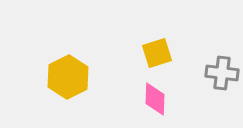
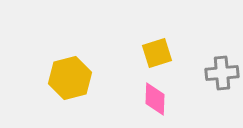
gray cross: rotated 12 degrees counterclockwise
yellow hexagon: moved 2 px right, 1 px down; rotated 12 degrees clockwise
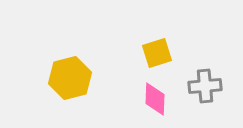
gray cross: moved 17 px left, 13 px down
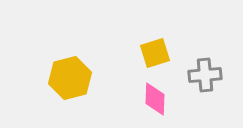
yellow square: moved 2 px left
gray cross: moved 11 px up
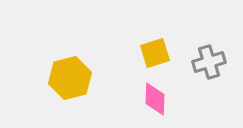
gray cross: moved 4 px right, 13 px up; rotated 12 degrees counterclockwise
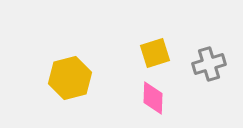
gray cross: moved 2 px down
pink diamond: moved 2 px left, 1 px up
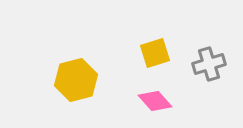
yellow hexagon: moved 6 px right, 2 px down
pink diamond: moved 2 px right, 3 px down; rotated 44 degrees counterclockwise
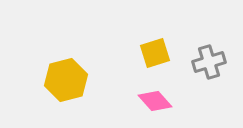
gray cross: moved 2 px up
yellow hexagon: moved 10 px left
